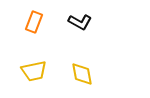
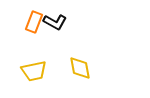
black L-shape: moved 25 px left
yellow diamond: moved 2 px left, 6 px up
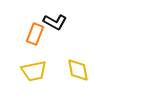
orange rectangle: moved 1 px right, 12 px down
yellow diamond: moved 2 px left, 2 px down
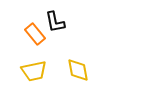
black L-shape: rotated 50 degrees clockwise
orange rectangle: rotated 60 degrees counterclockwise
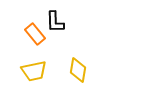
black L-shape: rotated 10 degrees clockwise
yellow diamond: rotated 20 degrees clockwise
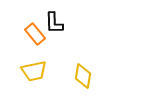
black L-shape: moved 1 px left, 1 px down
yellow diamond: moved 5 px right, 6 px down
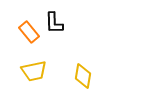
orange rectangle: moved 6 px left, 2 px up
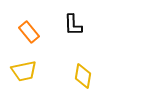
black L-shape: moved 19 px right, 2 px down
yellow trapezoid: moved 10 px left
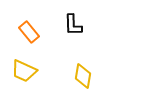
yellow trapezoid: rotated 36 degrees clockwise
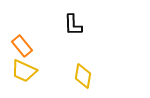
orange rectangle: moved 7 px left, 14 px down
